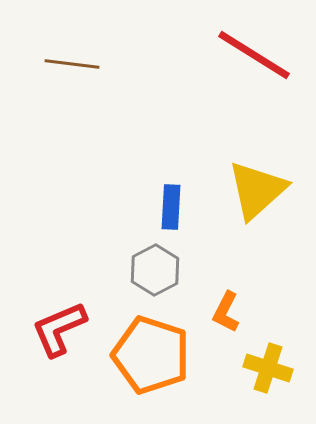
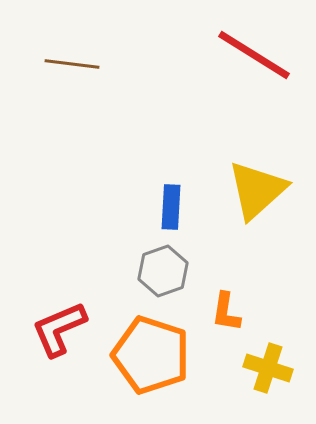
gray hexagon: moved 8 px right, 1 px down; rotated 9 degrees clockwise
orange L-shape: rotated 18 degrees counterclockwise
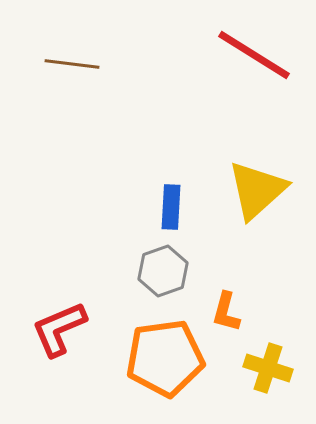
orange L-shape: rotated 6 degrees clockwise
orange pentagon: moved 14 px right, 3 px down; rotated 26 degrees counterclockwise
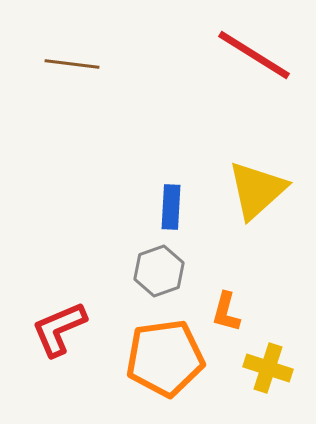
gray hexagon: moved 4 px left
